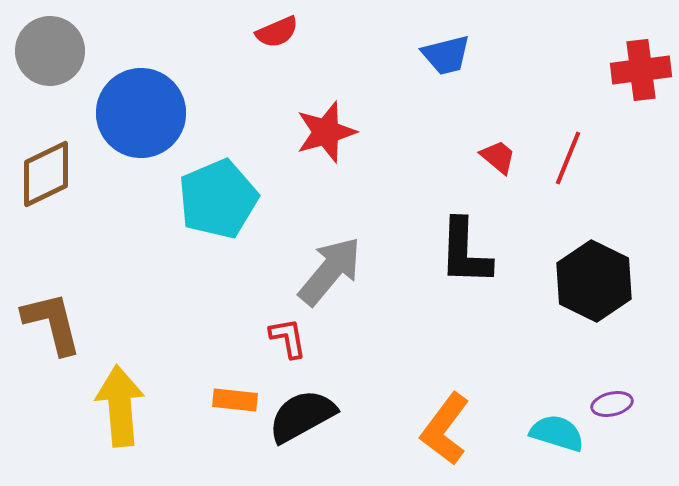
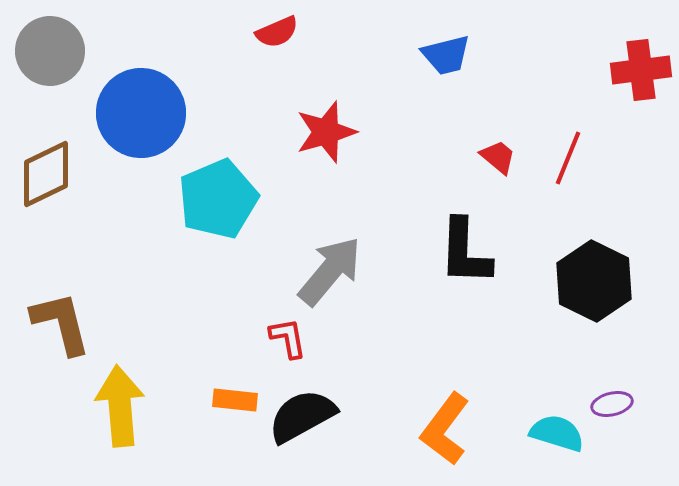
brown L-shape: moved 9 px right
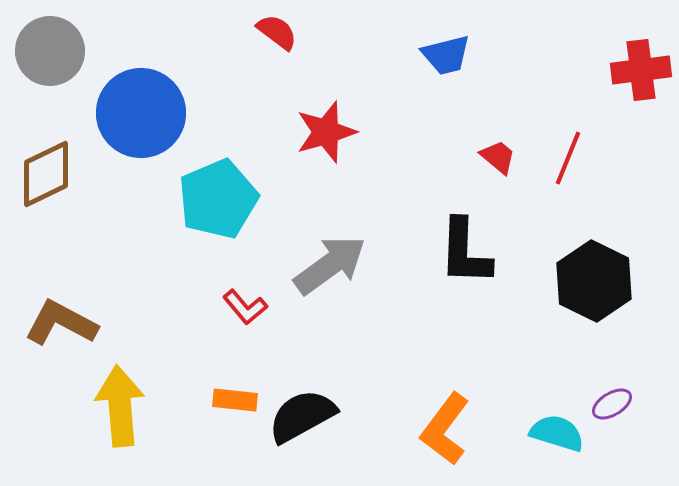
red semicircle: rotated 120 degrees counterclockwise
gray arrow: moved 6 px up; rotated 14 degrees clockwise
brown L-shape: rotated 48 degrees counterclockwise
red L-shape: moved 43 px left, 31 px up; rotated 150 degrees clockwise
purple ellipse: rotated 18 degrees counterclockwise
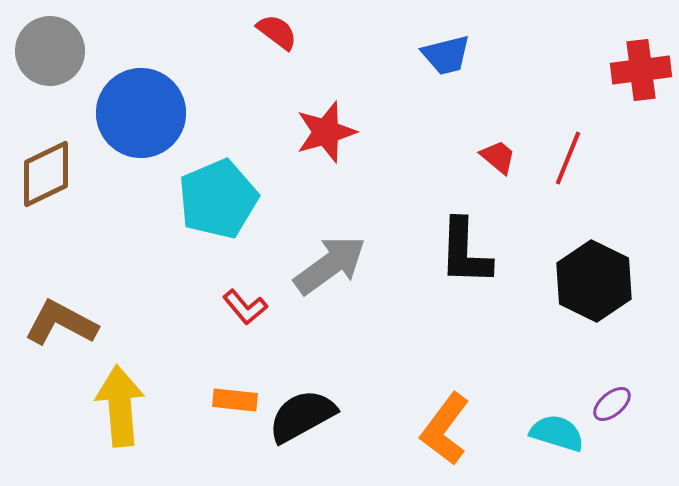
purple ellipse: rotated 9 degrees counterclockwise
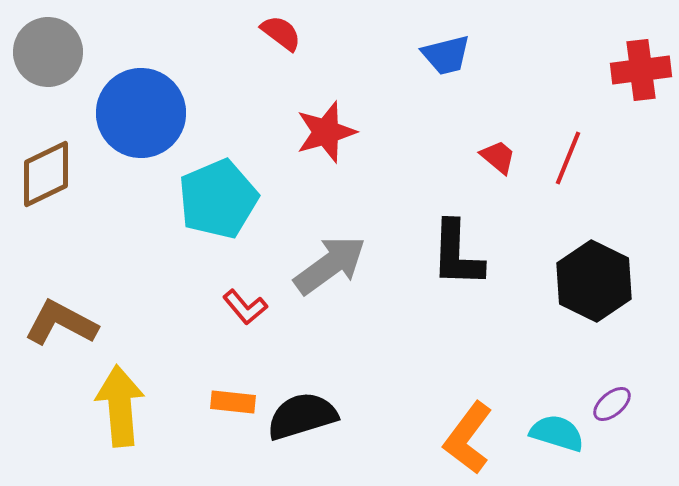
red semicircle: moved 4 px right, 1 px down
gray circle: moved 2 px left, 1 px down
black L-shape: moved 8 px left, 2 px down
orange rectangle: moved 2 px left, 2 px down
black semicircle: rotated 12 degrees clockwise
orange L-shape: moved 23 px right, 9 px down
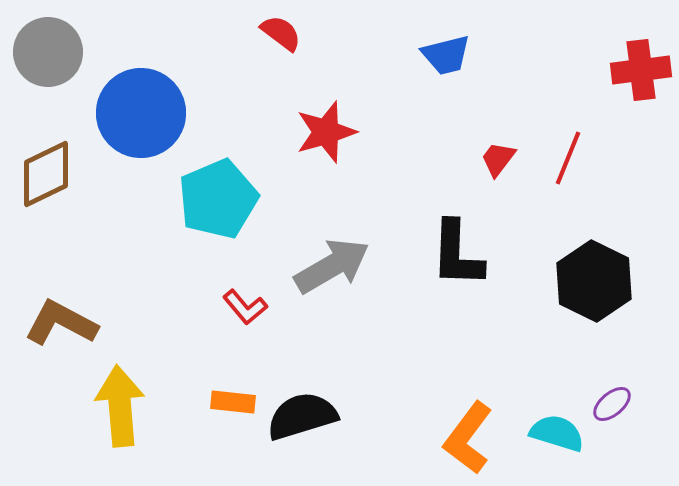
red trapezoid: moved 2 px down; rotated 93 degrees counterclockwise
gray arrow: moved 2 px right, 1 px down; rotated 6 degrees clockwise
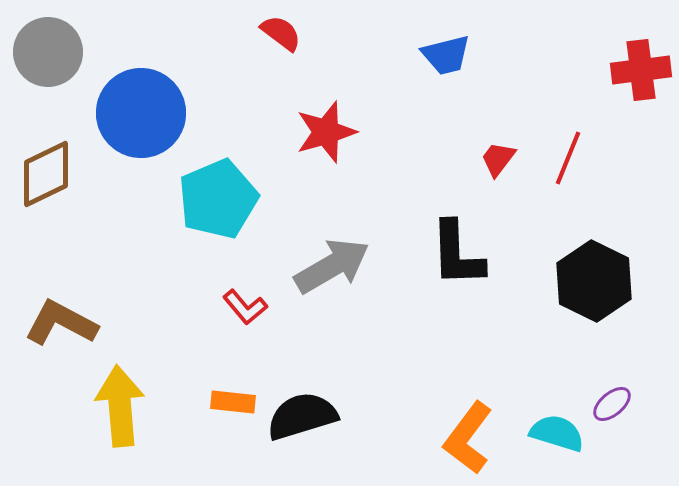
black L-shape: rotated 4 degrees counterclockwise
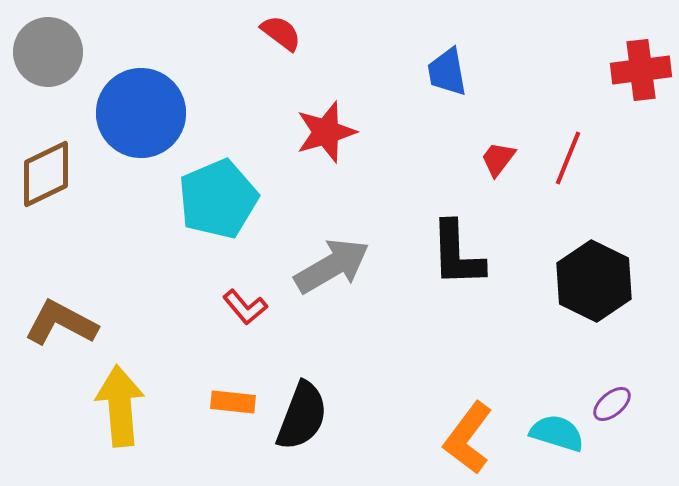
blue trapezoid: moved 1 px right, 17 px down; rotated 94 degrees clockwise
black semicircle: rotated 128 degrees clockwise
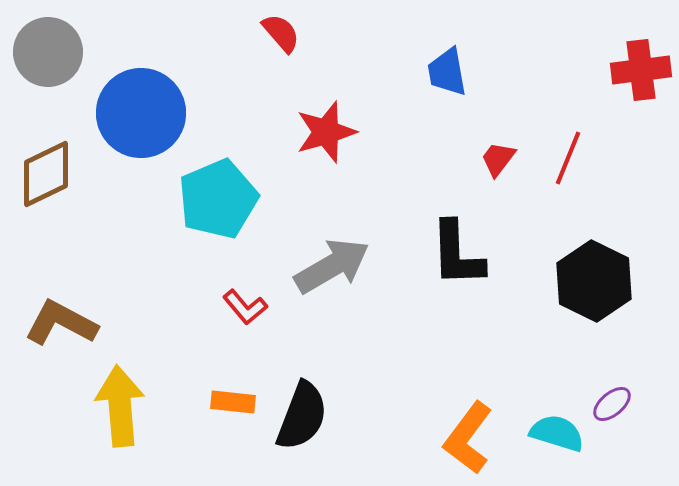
red semicircle: rotated 12 degrees clockwise
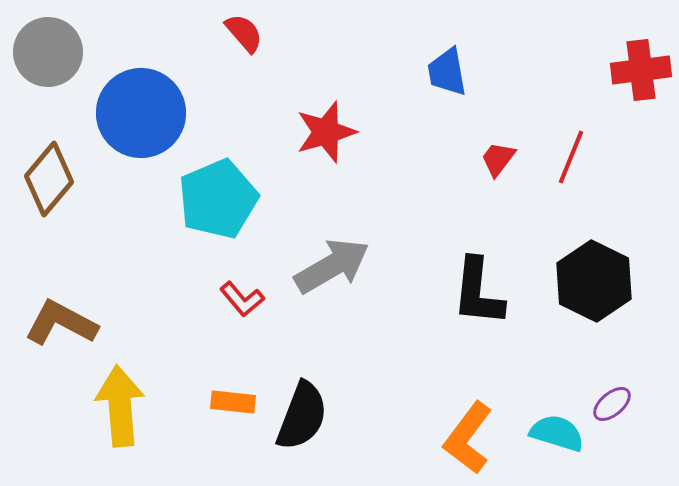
red semicircle: moved 37 px left
red line: moved 3 px right, 1 px up
brown diamond: moved 3 px right, 5 px down; rotated 24 degrees counterclockwise
black L-shape: moved 21 px right, 38 px down; rotated 8 degrees clockwise
red L-shape: moved 3 px left, 8 px up
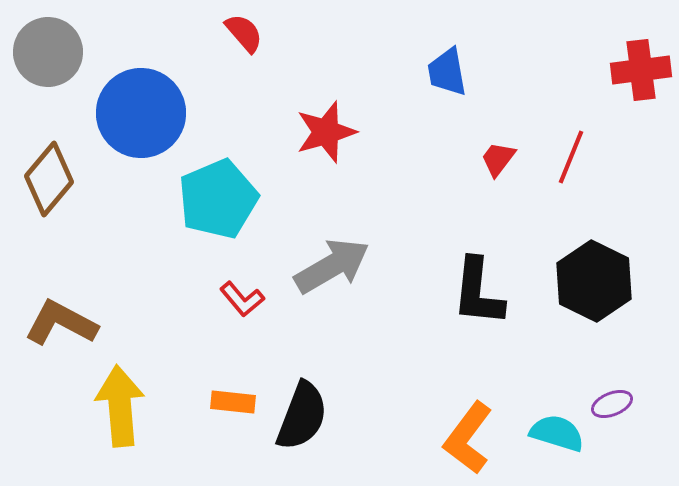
purple ellipse: rotated 18 degrees clockwise
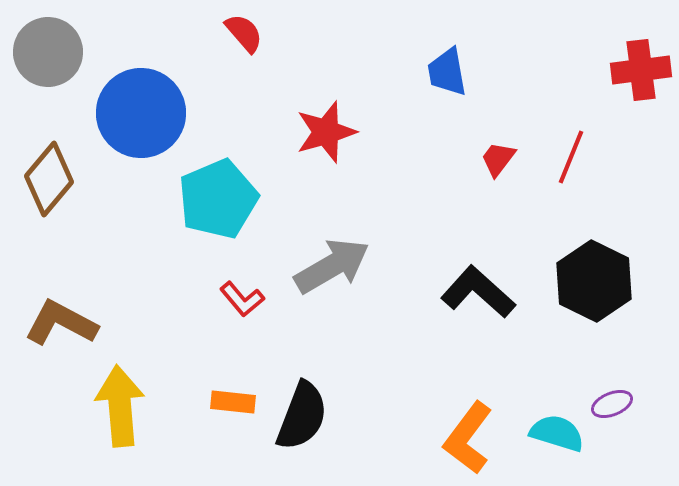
black L-shape: rotated 126 degrees clockwise
